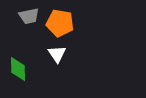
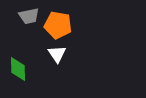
orange pentagon: moved 2 px left, 2 px down
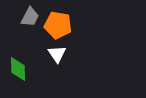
gray trapezoid: moved 1 px right, 1 px down; rotated 50 degrees counterclockwise
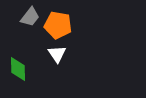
gray trapezoid: rotated 10 degrees clockwise
